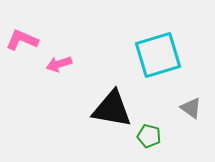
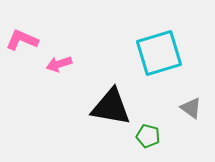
cyan square: moved 1 px right, 2 px up
black triangle: moved 1 px left, 2 px up
green pentagon: moved 1 px left
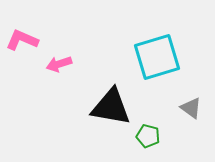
cyan square: moved 2 px left, 4 px down
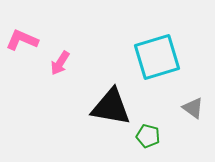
pink arrow: moved 1 px right, 1 px up; rotated 40 degrees counterclockwise
gray triangle: moved 2 px right
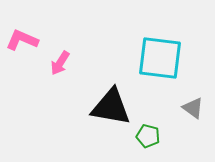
cyan square: moved 3 px right, 1 px down; rotated 24 degrees clockwise
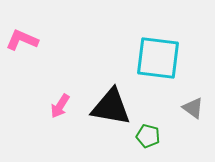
cyan square: moved 2 px left
pink arrow: moved 43 px down
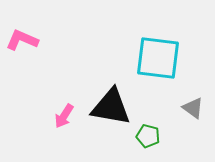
pink arrow: moved 4 px right, 10 px down
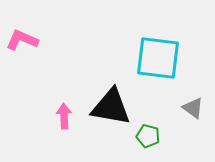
pink arrow: rotated 145 degrees clockwise
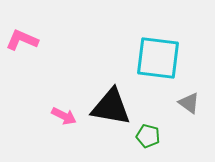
gray triangle: moved 4 px left, 5 px up
pink arrow: rotated 120 degrees clockwise
